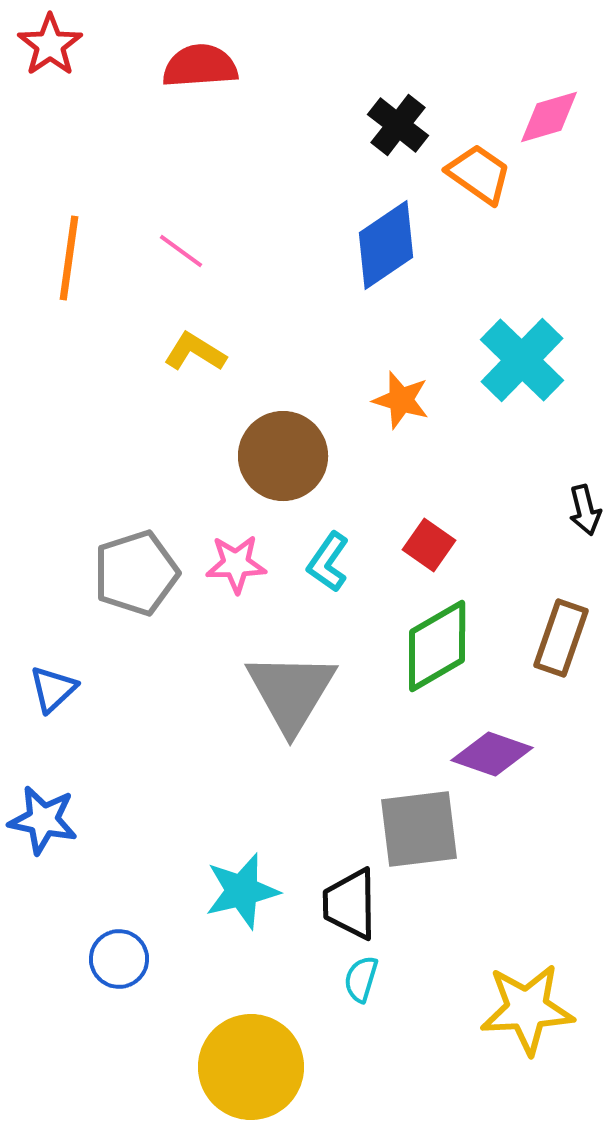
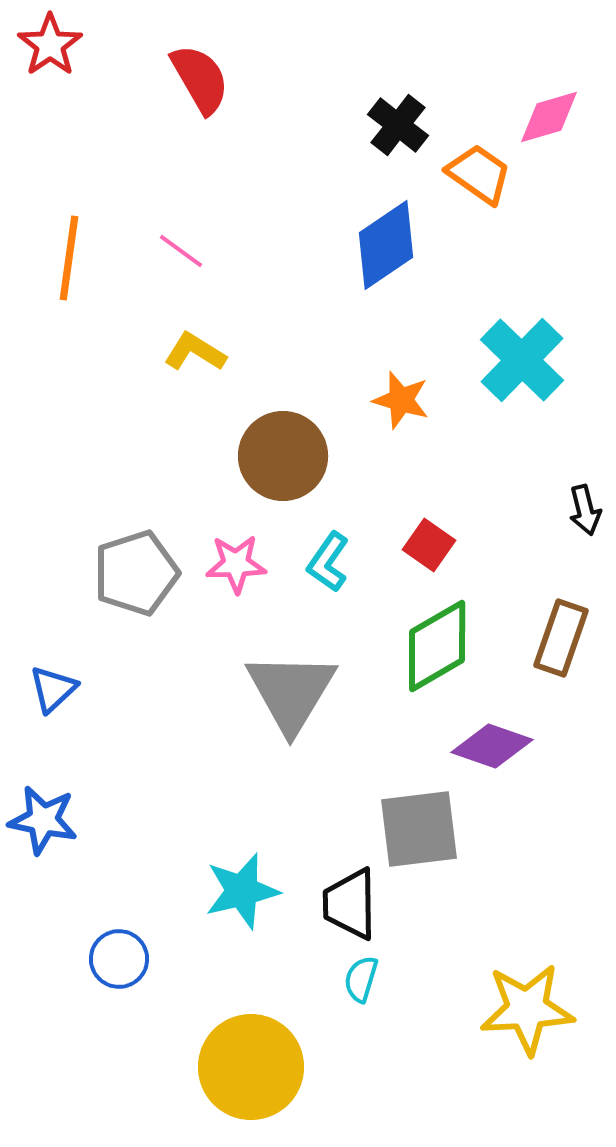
red semicircle: moved 13 px down; rotated 64 degrees clockwise
purple diamond: moved 8 px up
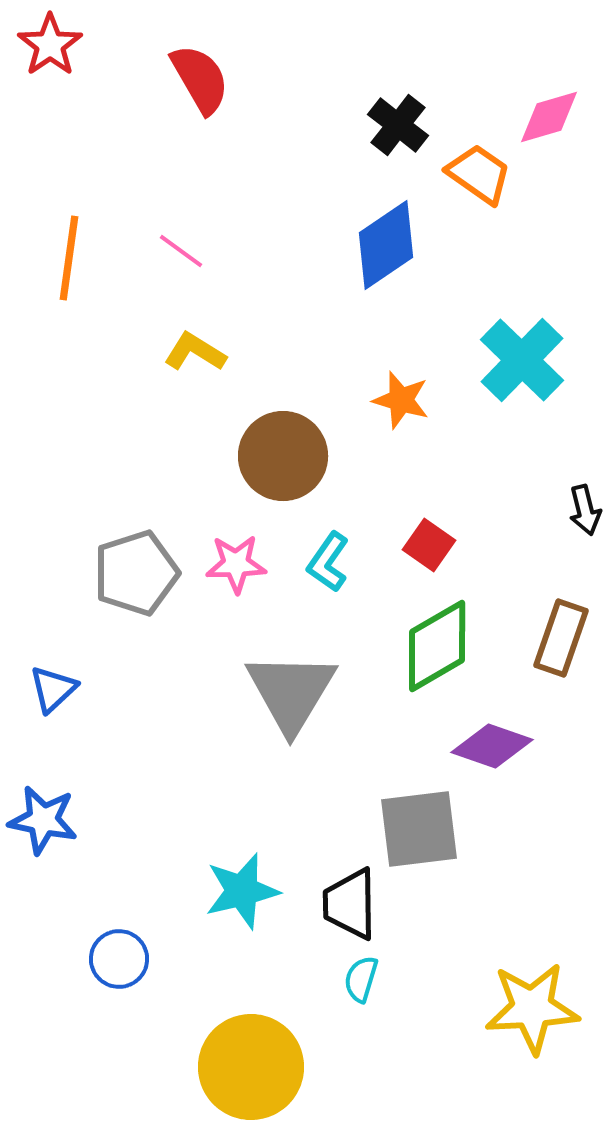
yellow star: moved 5 px right, 1 px up
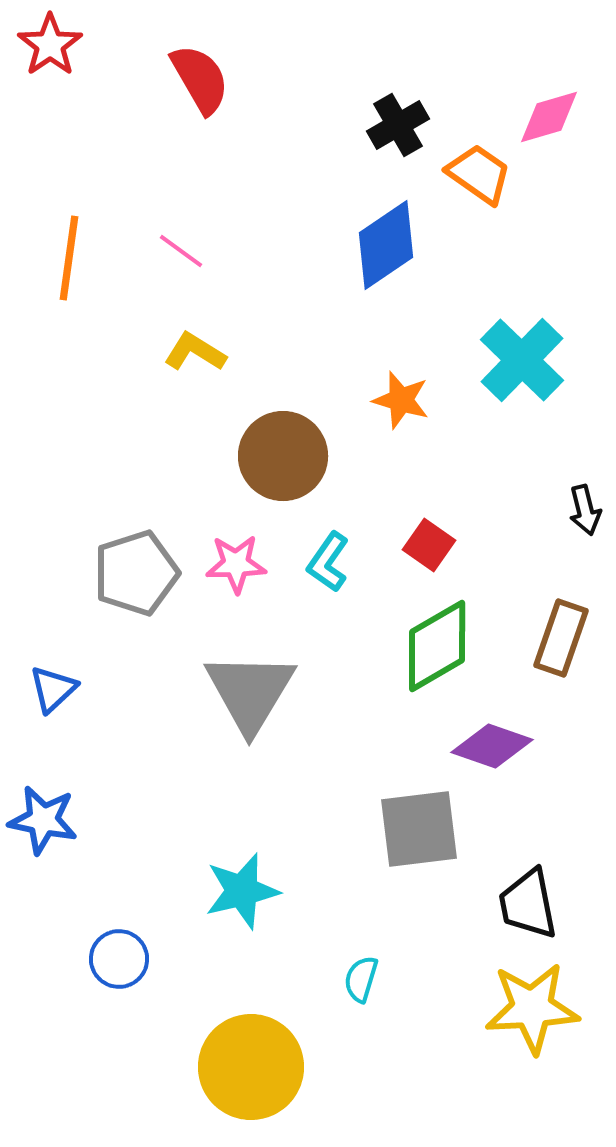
black cross: rotated 22 degrees clockwise
gray triangle: moved 41 px left
black trapezoid: moved 178 px right; rotated 10 degrees counterclockwise
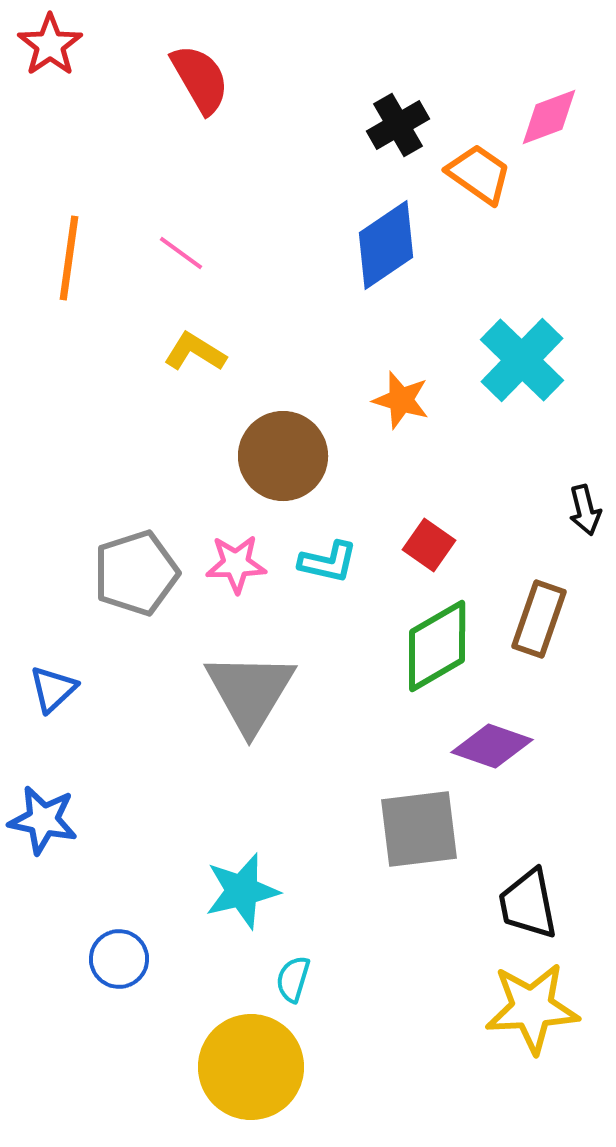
pink diamond: rotated 4 degrees counterclockwise
pink line: moved 2 px down
cyan L-shape: rotated 112 degrees counterclockwise
brown rectangle: moved 22 px left, 19 px up
cyan semicircle: moved 68 px left
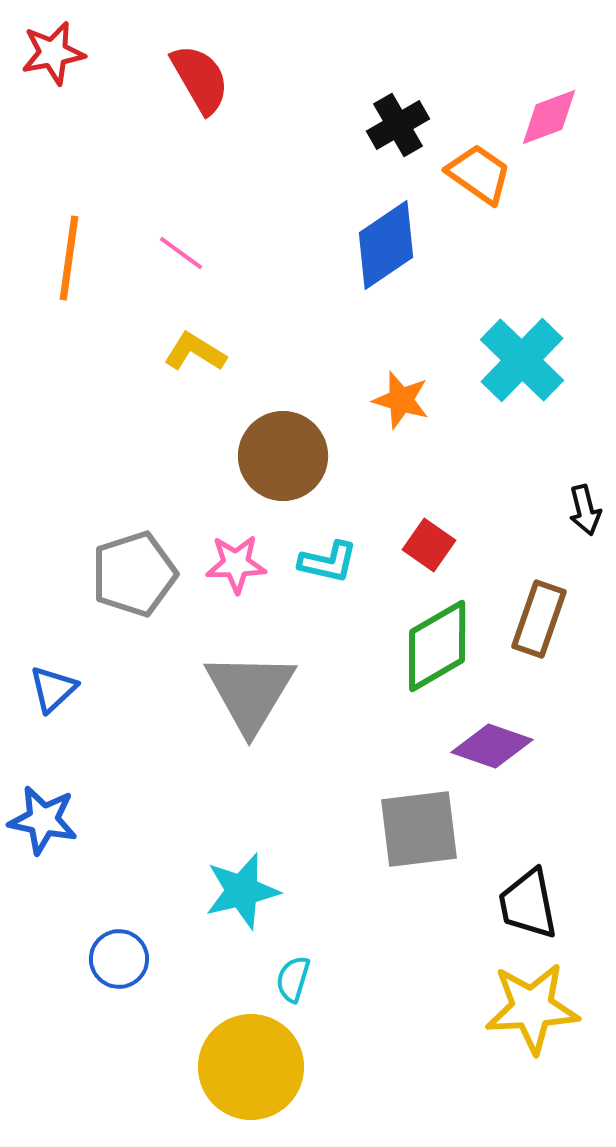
red star: moved 3 px right, 8 px down; rotated 24 degrees clockwise
gray pentagon: moved 2 px left, 1 px down
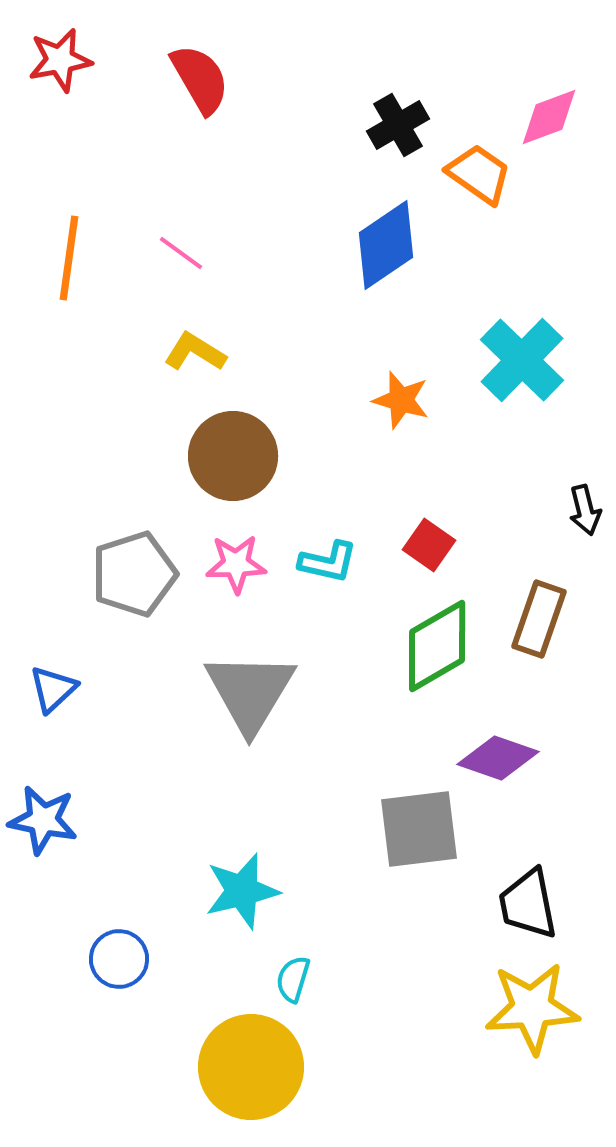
red star: moved 7 px right, 7 px down
brown circle: moved 50 px left
purple diamond: moved 6 px right, 12 px down
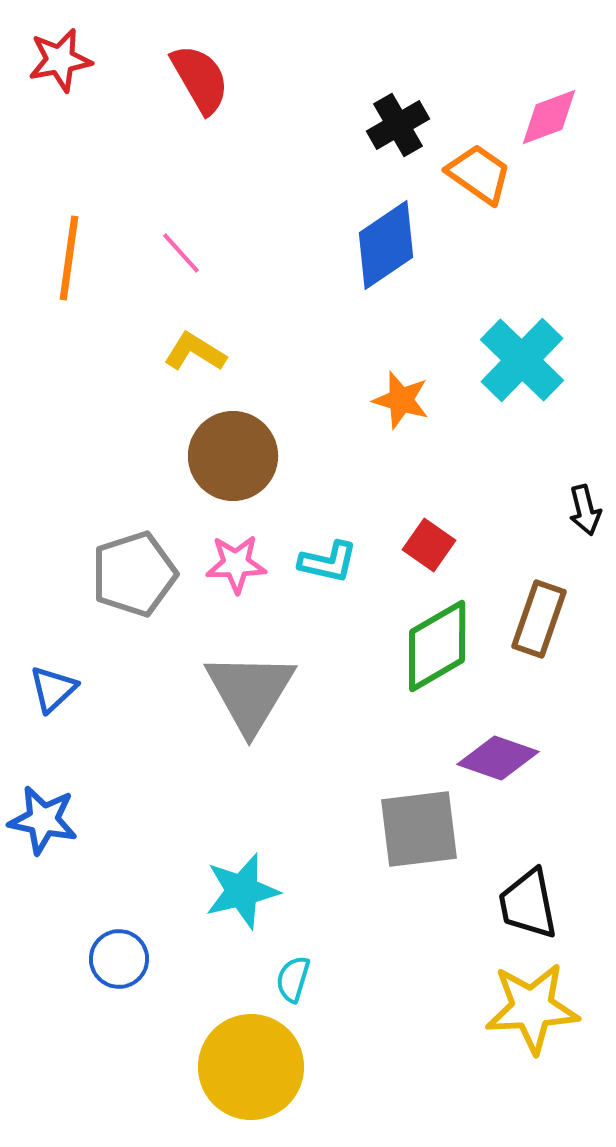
pink line: rotated 12 degrees clockwise
